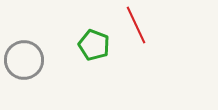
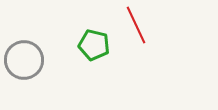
green pentagon: rotated 8 degrees counterclockwise
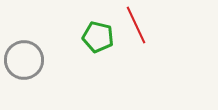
green pentagon: moved 4 px right, 8 px up
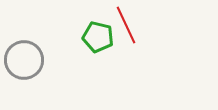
red line: moved 10 px left
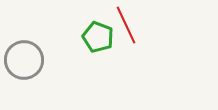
green pentagon: rotated 8 degrees clockwise
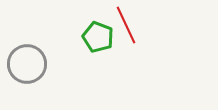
gray circle: moved 3 px right, 4 px down
